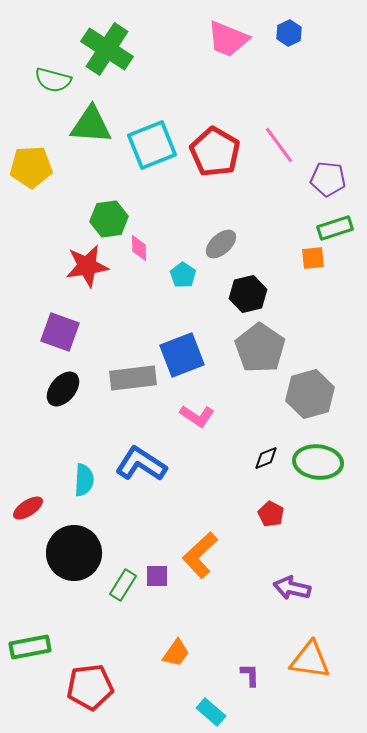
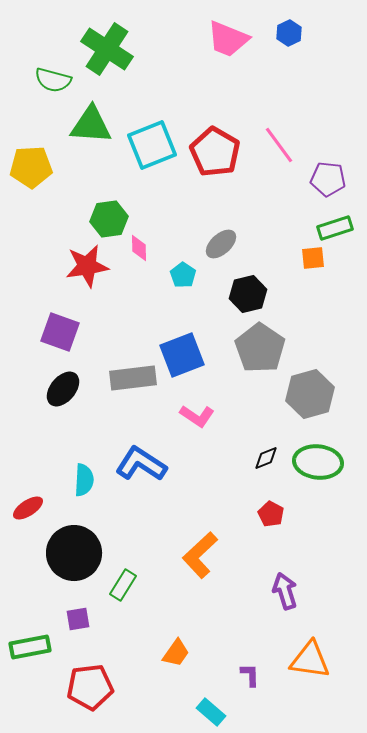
purple square at (157, 576): moved 79 px left, 43 px down; rotated 10 degrees counterclockwise
purple arrow at (292, 588): moved 7 px left, 3 px down; rotated 60 degrees clockwise
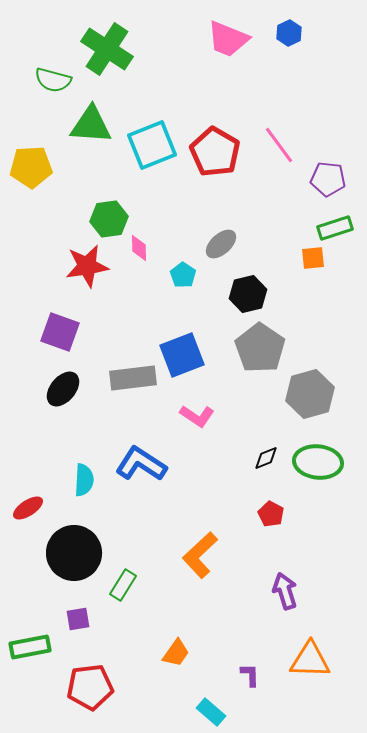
orange triangle at (310, 660): rotated 6 degrees counterclockwise
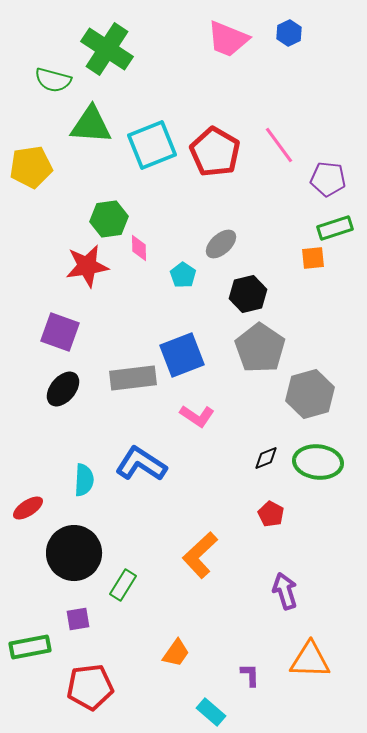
yellow pentagon at (31, 167): rotated 6 degrees counterclockwise
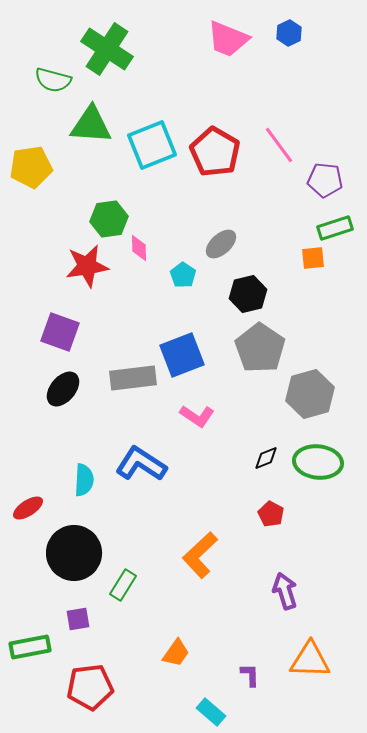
purple pentagon at (328, 179): moved 3 px left, 1 px down
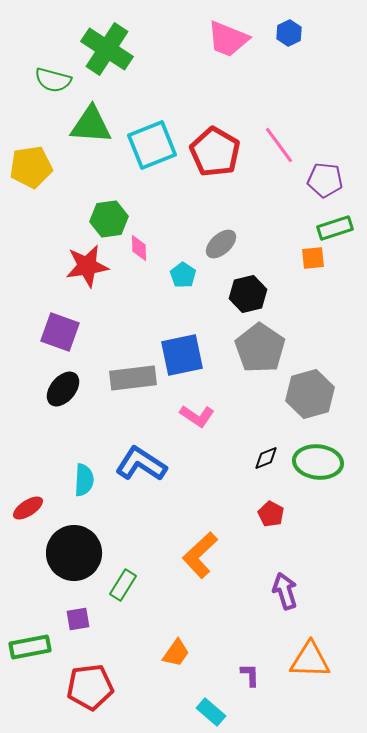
blue square at (182, 355): rotated 9 degrees clockwise
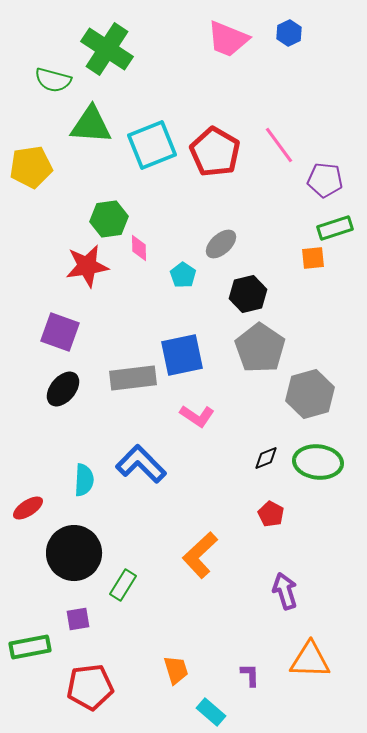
blue L-shape at (141, 464): rotated 12 degrees clockwise
orange trapezoid at (176, 653): moved 17 px down; rotated 52 degrees counterclockwise
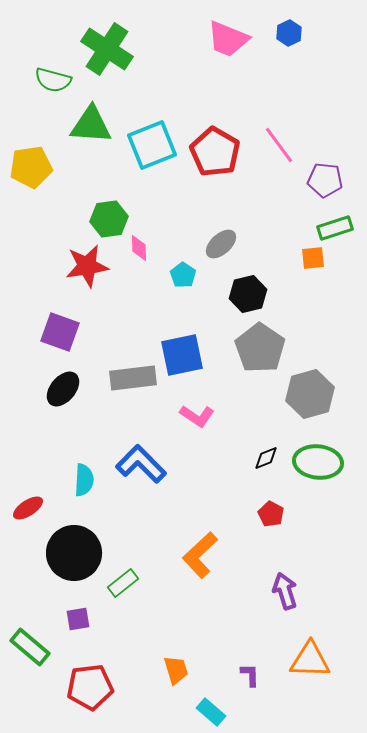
green rectangle at (123, 585): moved 2 px up; rotated 20 degrees clockwise
green rectangle at (30, 647): rotated 51 degrees clockwise
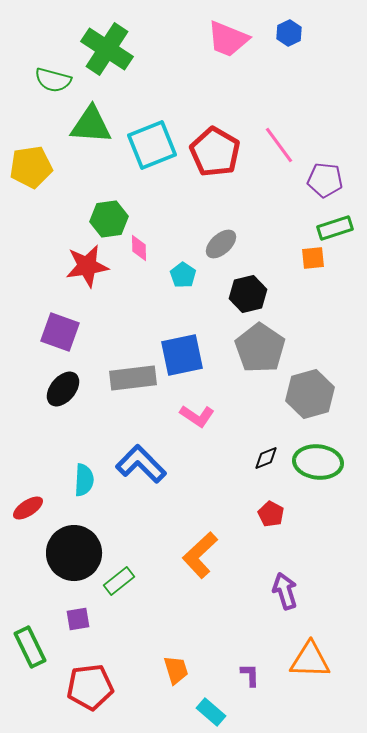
green rectangle at (123, 583): moved 4 px left, 2 px up
green rectangle at (30, 647): rotated 24 degrees clockwise
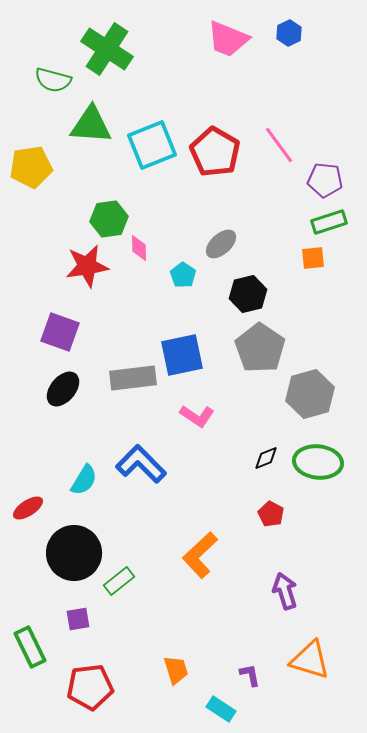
green rectangle at (335, 228): moved 6 px left, 6 px up
cyan semicircle at (84, 480): rotated 28 degrees clockwise
orange triangle at (310, 660): rotated 15 degrees clockwise
purple L-shape at (250, 675): rotated 10 degrees counterclockwise
cyan rectangle at (211, 712): moved 10 px right, 3 px up; rotated 8 degrees counterclockwise
